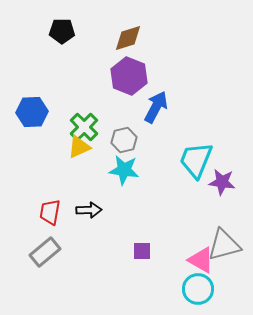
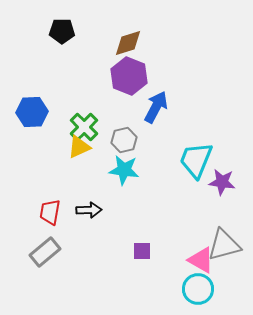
brown diamond: moved 5 px down
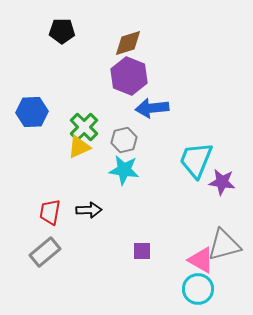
blue arrow: moved 4 px left, 1 px down; rotated 124 degrees counterclockwise
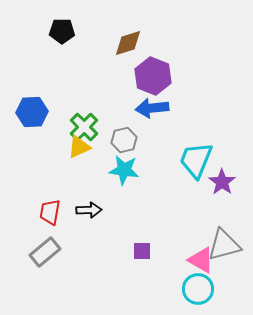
purple hexagon: moved 24 px right
purple star: rotated 28 degrees clockwise
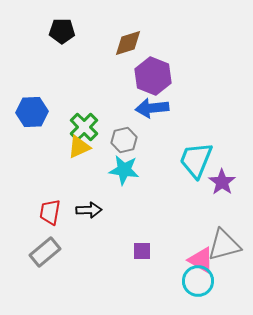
cyan circle: moved 8 px up
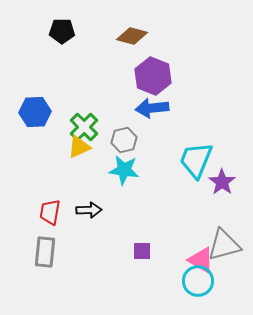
brown diamond: moved 4 px right, 7 px up; rotated 32 degrees clockwise
blue hexagon: moved 3 px right
gray rectangle: rotated 44 degrees counterclockwise
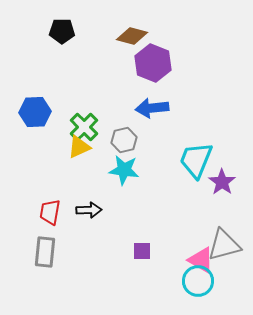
purple hexagon: moved 13 px up
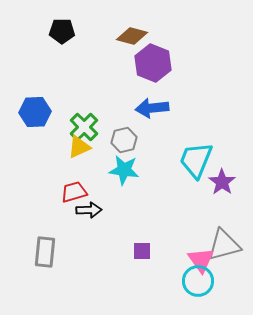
red trapezoid: moved 24 px right, 20 px up; rotated 64 degrees clockwise
pink triangle: rotated 24 degrees clockwise
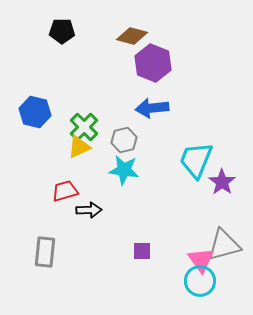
blue hexagon: rotated 16 degrees clockwise
red trapezoid: moved 9 px left, 1 px up
cyan circle: moved 2 px right
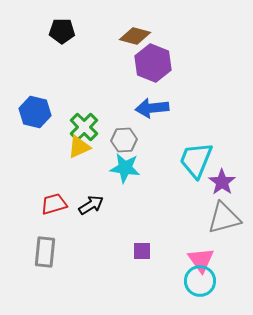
brown diamond: moved 3 px right
gray hexagon: rotated 10 degrees clockwise
cyan star: moved 1 px right, 2 px up
red trapezoid: moved 11 px left, 13 px down
black arrow: moved 2 px right, 5 px up; rotated 30 degrees counterclockwise
gray triangle: moved 27 px up
